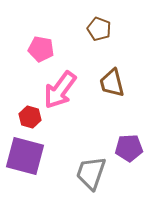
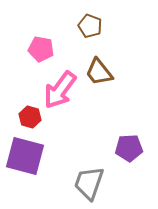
brown pentagon: moved 9 px left, 3 px up
brown trapezoid: moved 13 px left, 11 px up; rotated 24 degrees counterclockwise
gray trapezoid: moved 2 px left, 10 px down
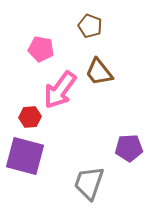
red hexagon: rotated 20 degrees counterclockwise
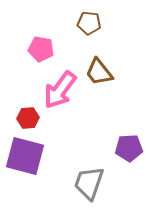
brown pentagon: moved 1 px left, 3 px up; rotated 15 degrees counterclockwise
red hexagon: moved 2 px left, 1 px down
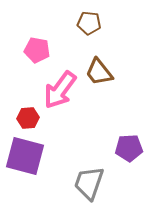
pink pentagon: moved 4 px left, 1 px down
